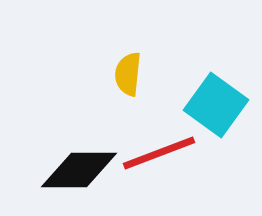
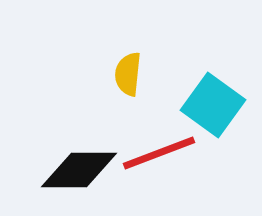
cyan square: moved 3 px left
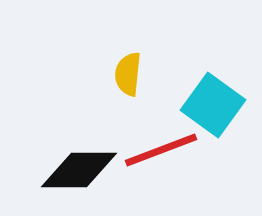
red line: moved 2 px right, 3 px up
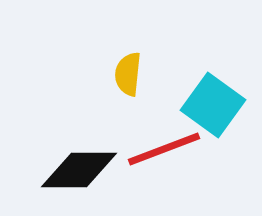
red line: moved 3 px right, 1 px up
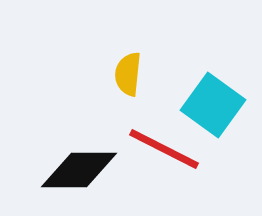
red line: rotated 48 degrees clockwise
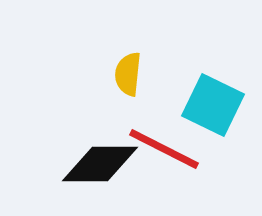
cyan square: rotated 10 degrees counterclockwise
black diamond: moved 21 px right, 6 px up
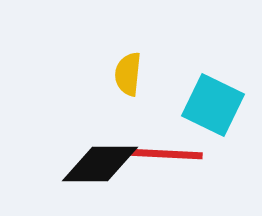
red line: moved 1 px right, 5 px down; rotated 24 degrees counterclockwise
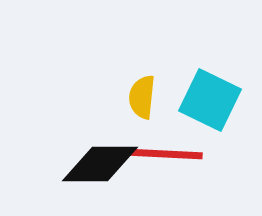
yellow semicircle: moved 14 px right, 23 px down
cyan square: moved 3 px left, 5 px up
